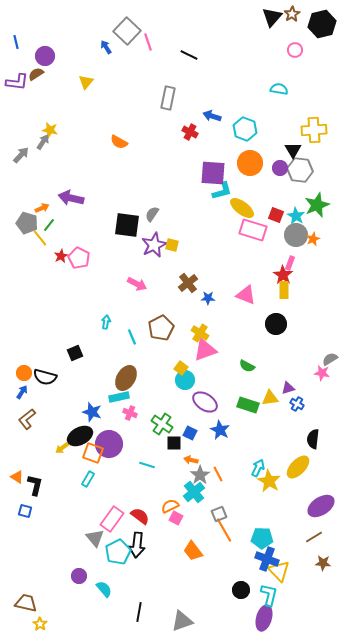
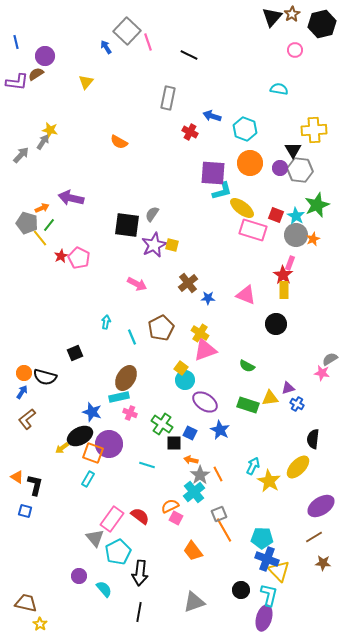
cyan arrow at (258, 468): moved 5 px left, 2 px up
black arrow at (137, 545): moved 3 px right, 28 px down
gray triangle at (182, 621): moved 12 px right, 19 px up
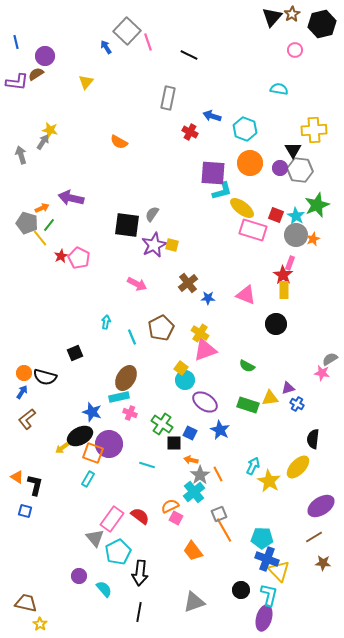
gray arrow at (21, 155): rotated 60 degrees counterclockwise
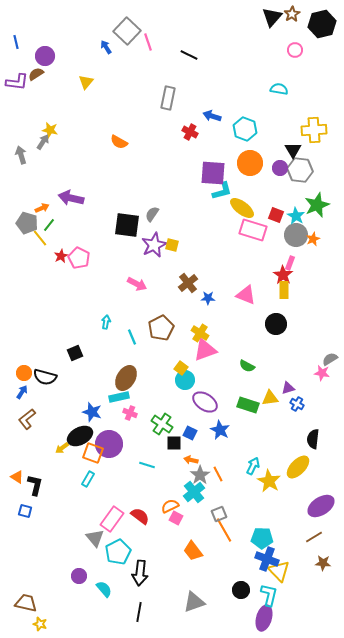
yellow star at (40, 624): rotated 16 degrees counterclockwise
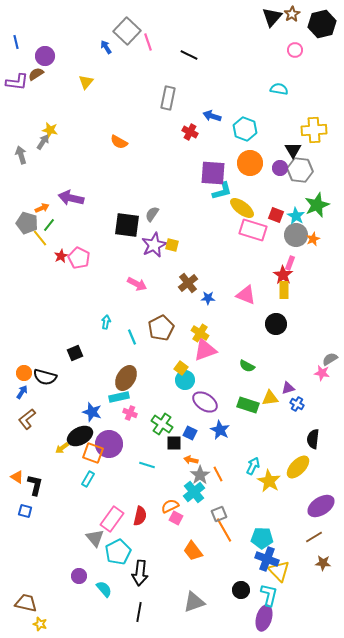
red semicircle at (140, 516): rotated 66 degrees clockwise
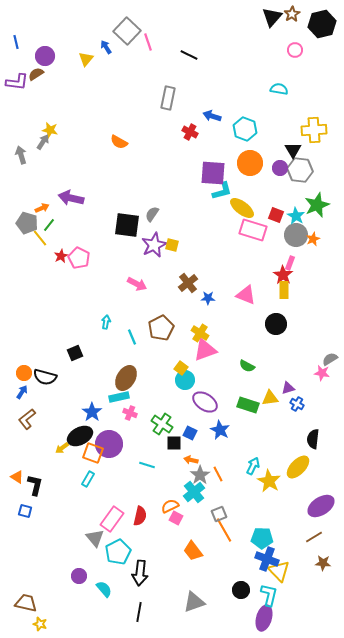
yellow triangle at (86, 82): moved 23 px up
blue star at (92, 412): rotated 18 degrees clockwise
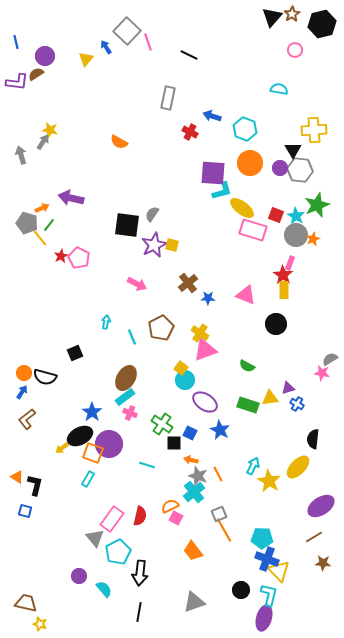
cyan rectangle at (119, 397): moved 6 px right; rotated 24 degrees counterclockwise
gray star at (200, 475): moved 2 px left, 1 px down; rotated 18 degrees counterclockwise
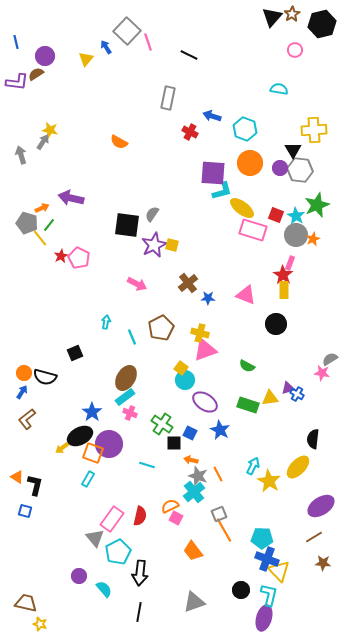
yellow cross at (200, 333): rotated 18 degrees counterclockwise
blue cross at (297, 404): moved 10 px up
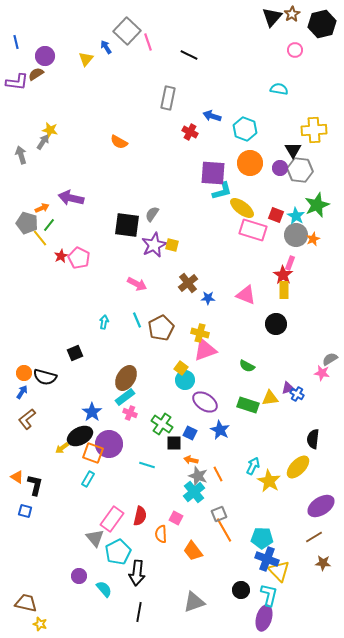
cyan arrow at (106, 322): moved 2 px left
cyan line at (132, 337): moved 5 px right, 17 px up
orange semicircle at (170, 506): moved 9 px left, 28 px down; rotated 66 degrees counterclockwise
black arrow at (140, 573): moved 3 px left
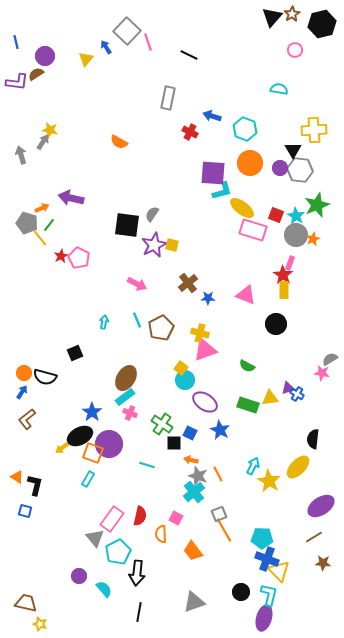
black circle at (241, 590): moved 2 px down
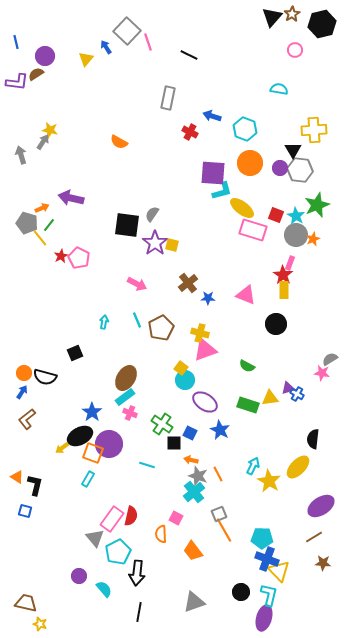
purple star at (154, 245): moved 1 px right, 2 px up; rotated 10 degrees counterclockwise
red semicircle at (140, 516): moved 9 px left
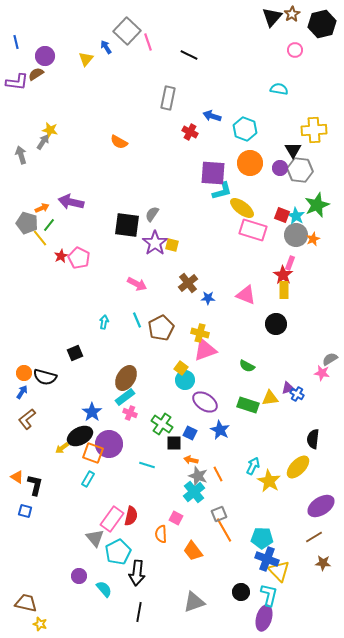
purple arrow at (71, 198): moved 4 px down
red square at (276, 215): moved 6 px right
